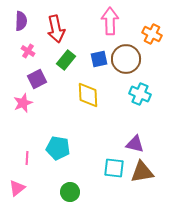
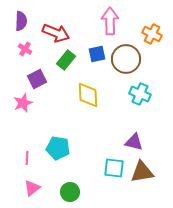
red arrow: moved 4 px down; rotated 56 degrees counterclockwise
pink cross: moved 3 px left, 2 px up
blue square: moved 2 px left, 5 px up
purple triangle: moved 1 px left, 2 px up
pink triangle: moved 15 px right
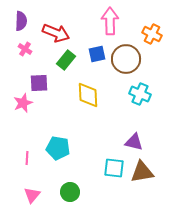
purple square: moved 2 px right, 4 px down; rotated 24 degrees clockwise
pink triangle: moved 7 px down; rotated 12 degrees counterclockwise
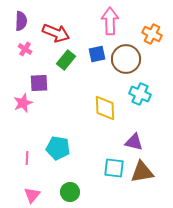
yellow diamond: moved 17 px right, 13 px down
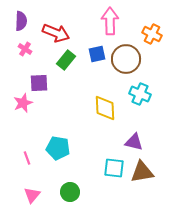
pink line: rotated 24 degrees counterclockwise
